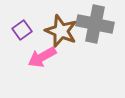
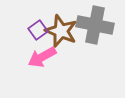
gray cross: moved 1 px down
purple square: moved 16 px right
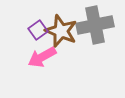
gray cross: rotated 24 degrees counterclockwise
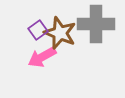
gray cross: moved 1 px right, 1 px up; rotated 12 degrees clockwise
brown star: moved 1 px left, 2 px down
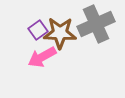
gray cross: rotated 24 degrees counterclockwise
brown star: rotated 20 degrees counterclockwise
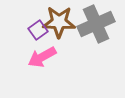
brown star: moved 1 px left, 11 px up
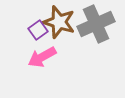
brown star: rotated 16 degrees clockwise
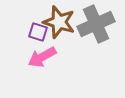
purple square: moved 2 px down; rotated 36 degrees counterclockwise
